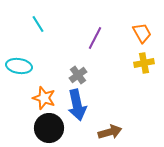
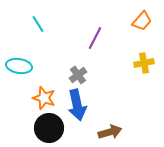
orange trapezoid: moved 12 px up; rotated 70 degrees clockwise
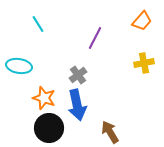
brown arrow: rotated 105 degrees counterclockwise
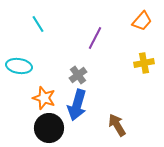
blue arrow: rotated 28 degrees clockwise
brown arrow: moved 7 px right, 7 px up
